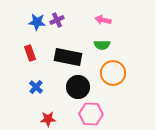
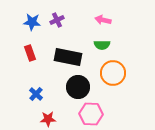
blue star: moved 5 px left
blue cross: moved 7 px down
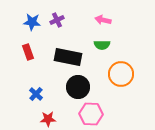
red rectangle: moved 2 px left, 1 px up
orange circle: moved 8 px right, 1 px down
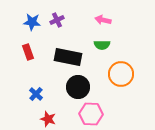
red star: rotated 21 degrees clockwise
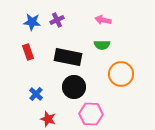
black circle: moved 4 px left
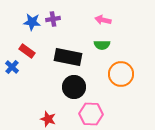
purple cross: moved 4 px left, 1 px up; rotated 16 degrees clockwise
red rectangle: moved 1 px left, 1 px up; rotated 35 degrees counterclockwise
blue cross: moved 24 px left, 27 px up
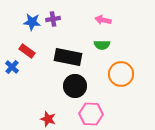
black circle: moved 1 px right, 1 px up
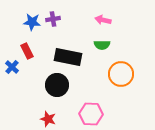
red rectangle: rotated 28 degrees clockwise
black circle: moved 18 px left, 1 px up
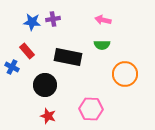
red rectangle: rotated 14 degrees counterclockwise
blue cross: rotated 16 degrees counterclockwise
orange circle: moved 4 px right
black circle: moved 12 px left
pink hexagon: moved 5 px up
red star: moved 3 px up
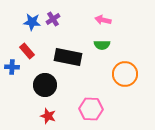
purple cross: rotated 24 degrees counterclockwise
blue cross: rotated 24 degrees counterclockwise
